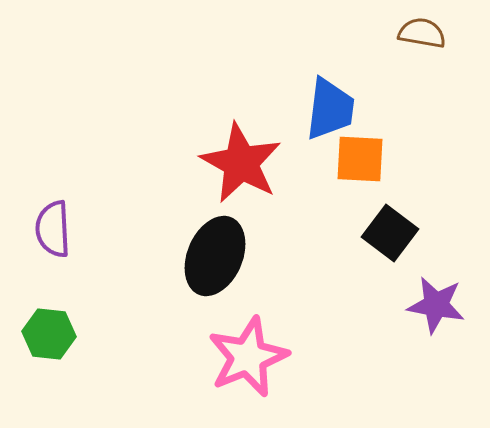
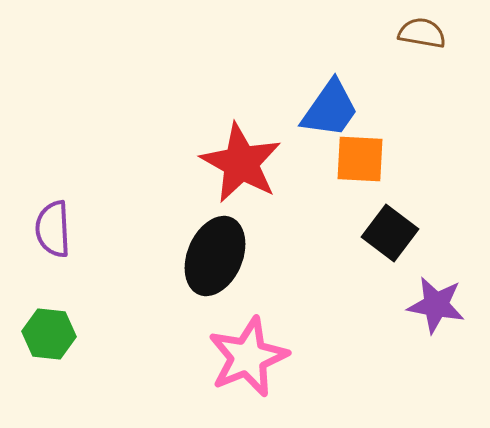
blue trapezoid: rotated 28 degrees clockwise
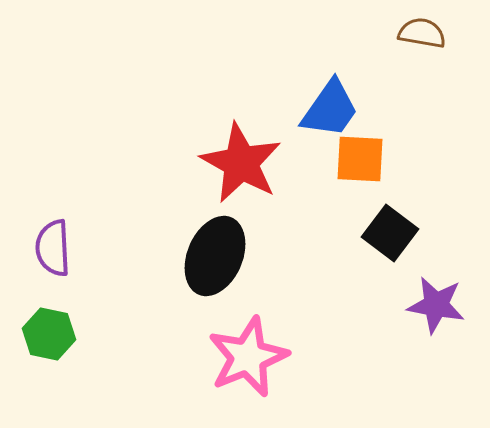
purple semicircle: moved 19 px down
green hexagon: rotated 6 degrees clockwise
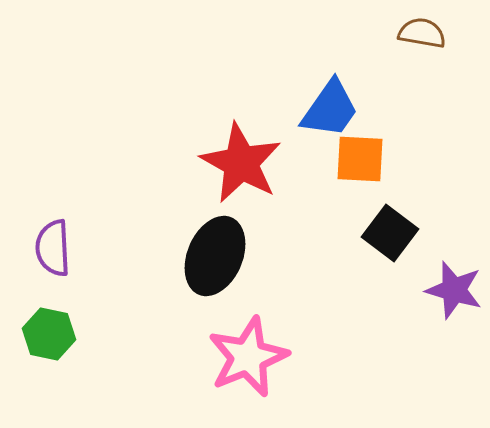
purple star: moved 18 px right, 15 px up; rotated 6 degrees clockwise
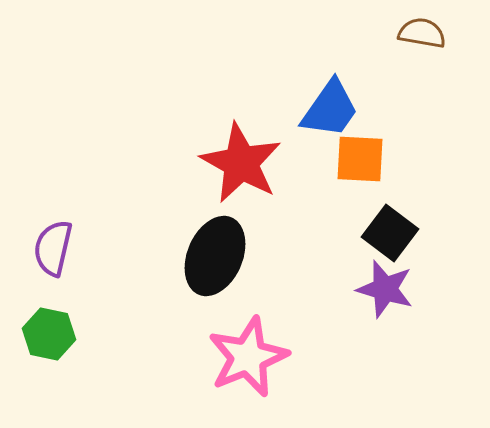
purple semicircle: rotated 16 degrees clockwise
purple star: moved 69 px left, 1 px up
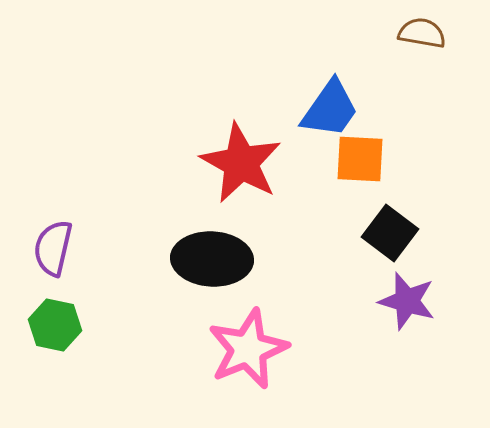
black ellipse: moved 3 px left, 3 px down; rotated 70 degrees clockwise
purple star: moved 22 px right, 12 px down
green hexagon: moved 6 px right, 9 px up
pink star: moved 8 px up
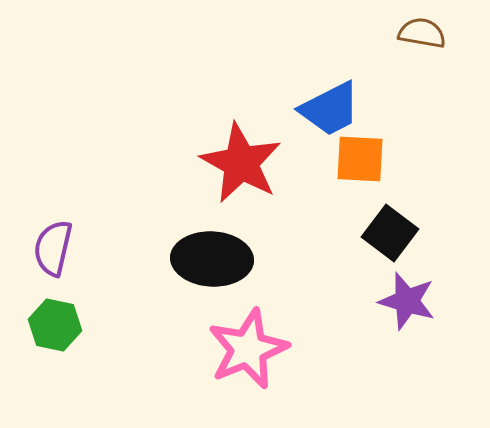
blue trapezoid: rotated 28 degrees clockwise
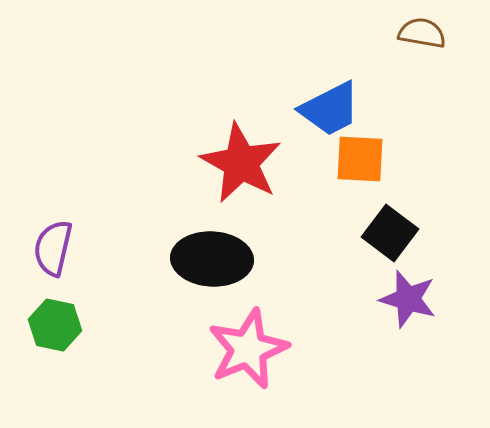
purple star: moved 1 px right, 2 px up
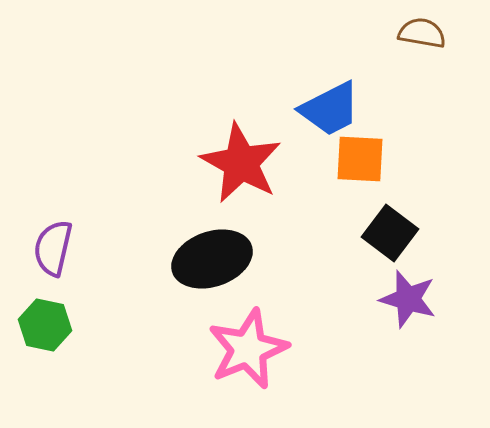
black ellipse: rotated 22 degrees counterclockwise
green hexagon: moved 10 px left
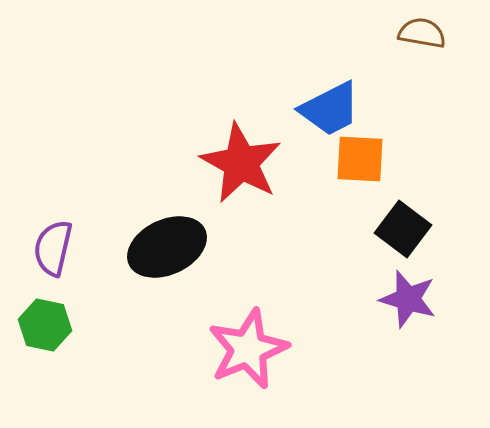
black square: moved 13 px right, 4 px up
black ellipse: moved 45 px left, 12 px up; rotated 6 degrees counterclockwise
